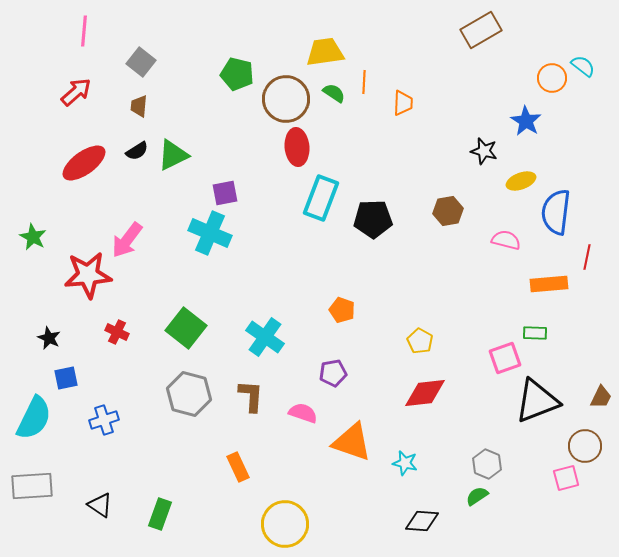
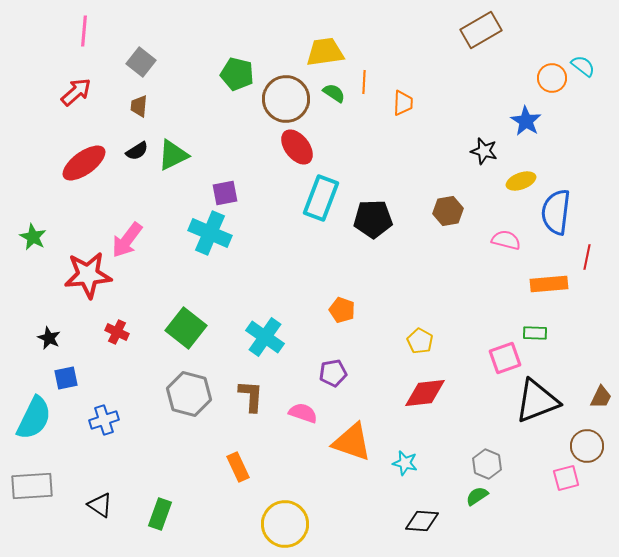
red ellipse at (297, 147): rotated 33 degrees counterclockwise
brown circle at (585, 446): moved 2 px right
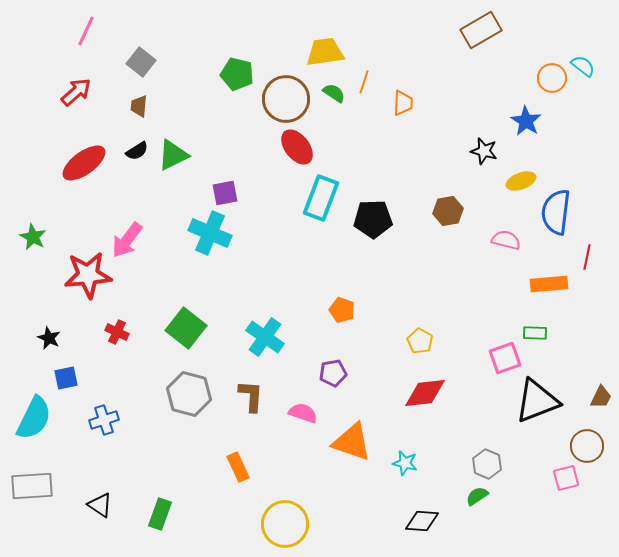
pink line at (84, 31): moved 2 px right; rotated 20 degrees clockwise
orange line at (364, 82): rotated 15 degrees clockwise
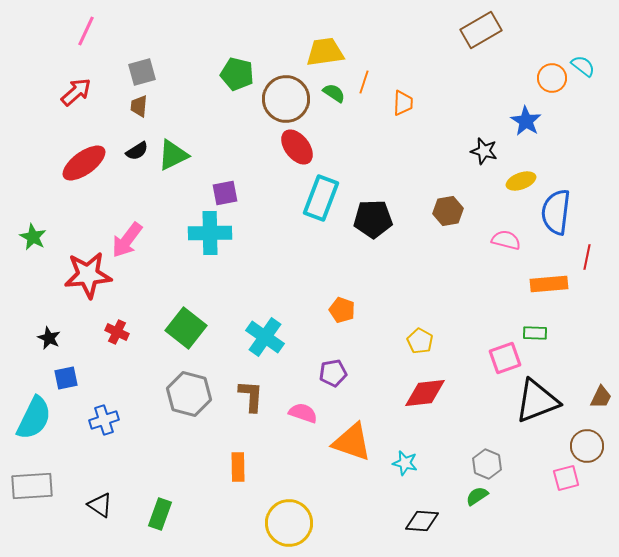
gray square at (141, 62): moved 1 px right, 10 px down; rotated 36 degrees clockwise
cyan cross at (210, 233): rotated 24 degrees counterclockwise
orange rectangle at (238, 467): rotated 24 degrees clockwise
yellow circle at (285, 524): moved 4 px right, 1 px up
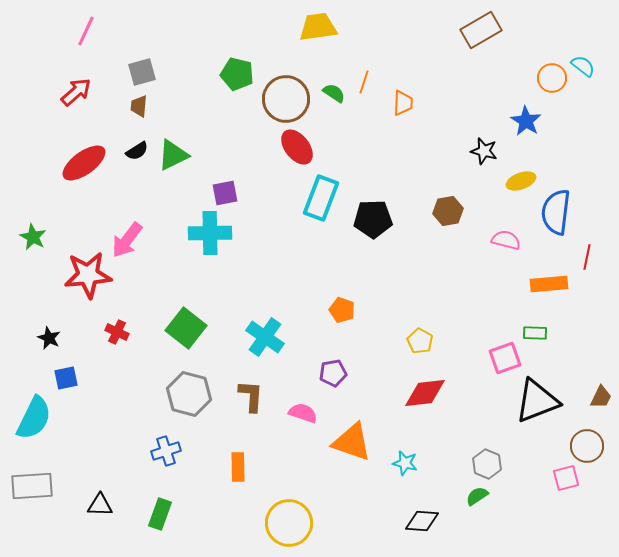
yellow trapezoid at (325, 52): moved 7 px left, 25 px up
blue cross at (104, 420): moved 62 px right, 31 px down
black triangle at (100, 505): rotated 32 degrees counterclockwise
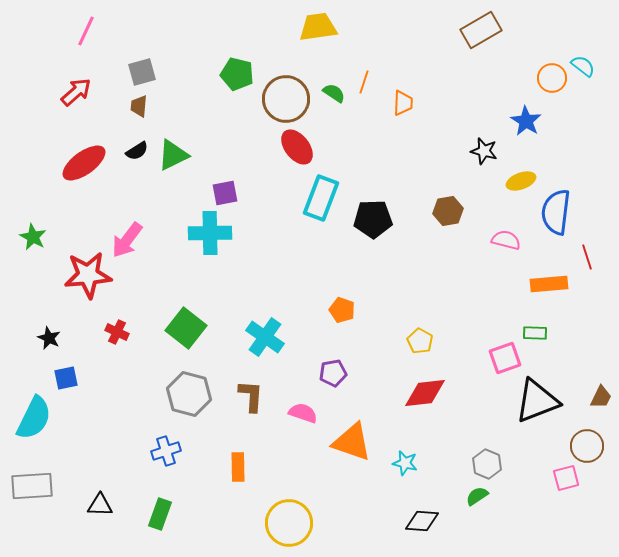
red line at (587, 257): rotated 30 degrees counterclockwise
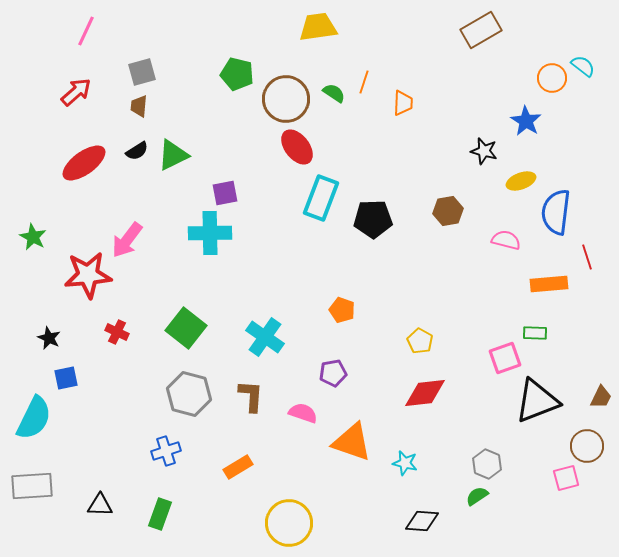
orange rectangle at (238, 467): rotated 60 degrees clockwise
